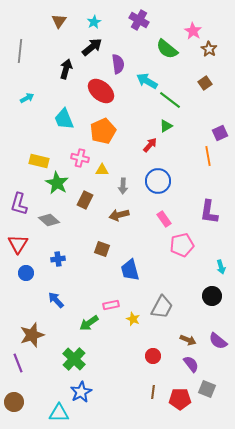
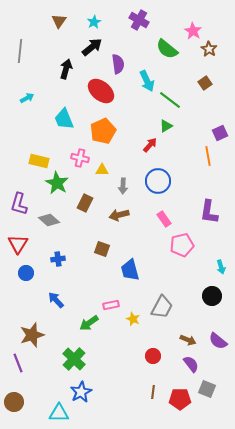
cyan arrow at (147, 81): rotated 145 degrees counterclockwise
brown rectangle at (85, 200): moved 3 px down
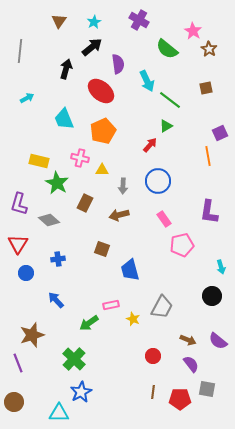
brown square at (205, 83): moved 1 px right, 5 px down; rotated 24 degrees clockwise
gray square at (207, 389): rotated 12 degrees counterclockwise
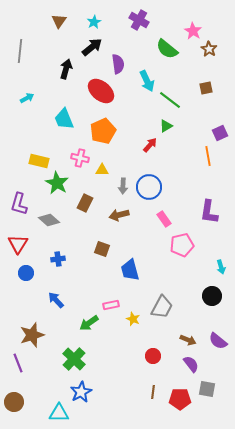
blue circle at (158, 181): moved 9 px left, 6 px down
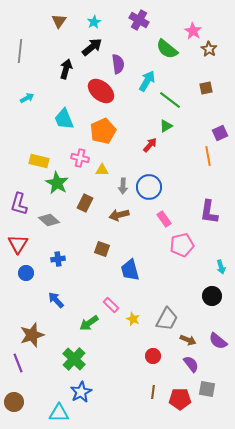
cyan arrow at (147, 81): rotated 125 degrees counterclockwise
pink rectangle at (111, 305): rotated 56 degrees clockwise
gray trapezoid at (162, 307): moved 5 px right, 12 px down
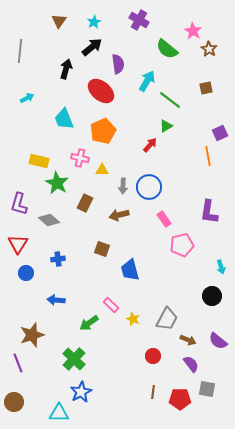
blue arrow at (56, 300): rotated 42 degrees counterclockwise
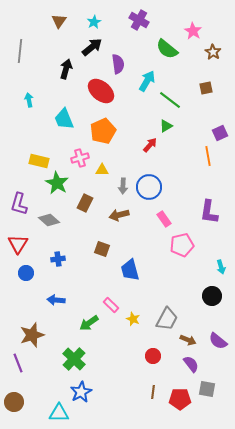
brown star at (209, 49): moved 4 px right, 3 px down
cyan arrow at (27, 98): moved 2 px right, 2 px down; rotated 72 degrees counterclockwise
pink cross at (80, 158): rotated 30 degrees counterclockwise
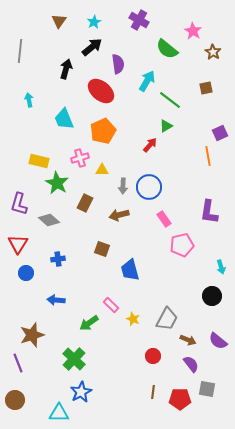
brown circle at (14, 402): moved 1 px right, 2 px up
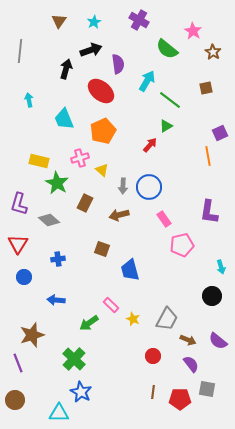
black arrow at (92, 47): moved 1 px left, 3 px down; rotated 20 degrees clockwise
yellow triangle at (102, 170): rotated 40 degrees clockwise
blue circle at (26, 273): moved 2 px left, 4 px down
blue star at (81, 392): rotated 15 degrees counterclockwise
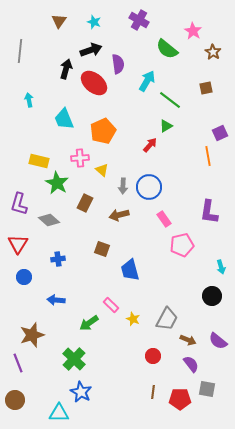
cyan star at (94, 22): rotated 24 degrees counterclockwise
red ellipse at (101, 91): moved 7 px left, 8 px up
pink cross at (80, 158): rotated 12 degrees clockwise
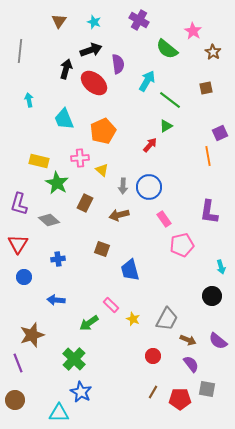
brown line at (153, 392): rotated 24 degrees clockwise
